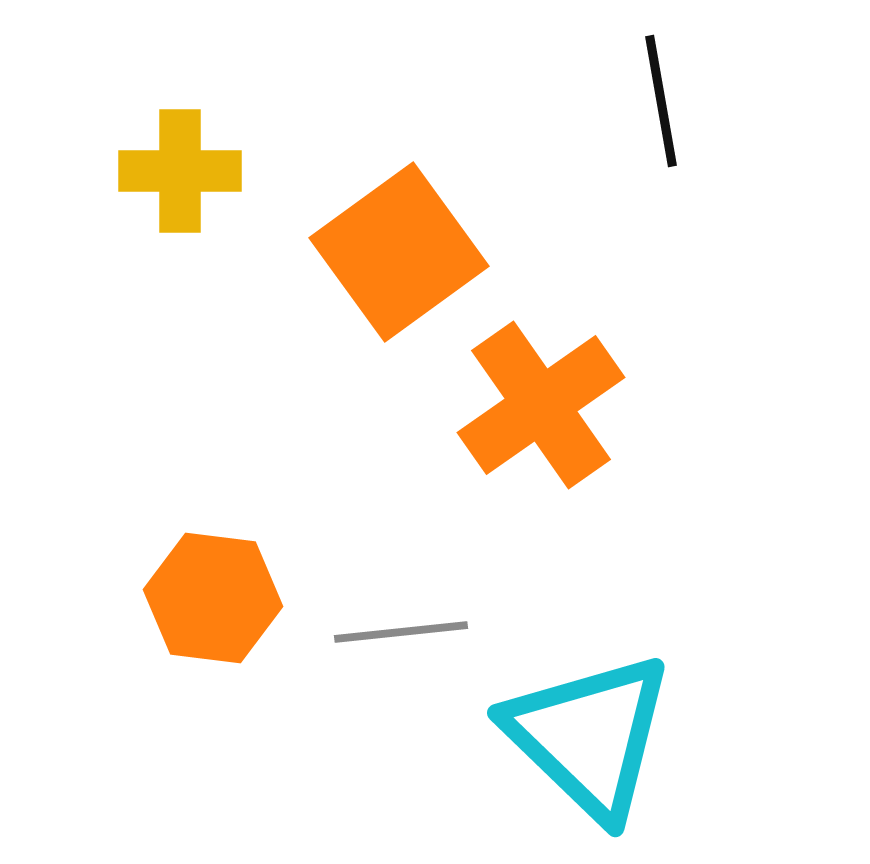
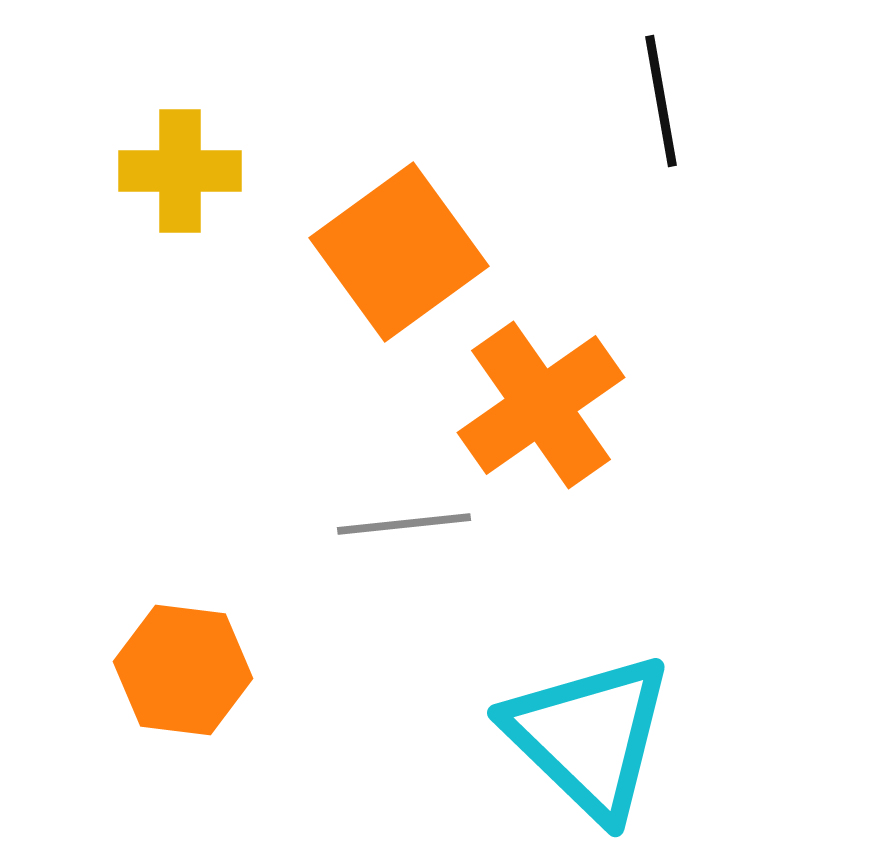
orange hexagon: moved 30 px left, 72 px down
gray line: moved 3 px right, 108 px up
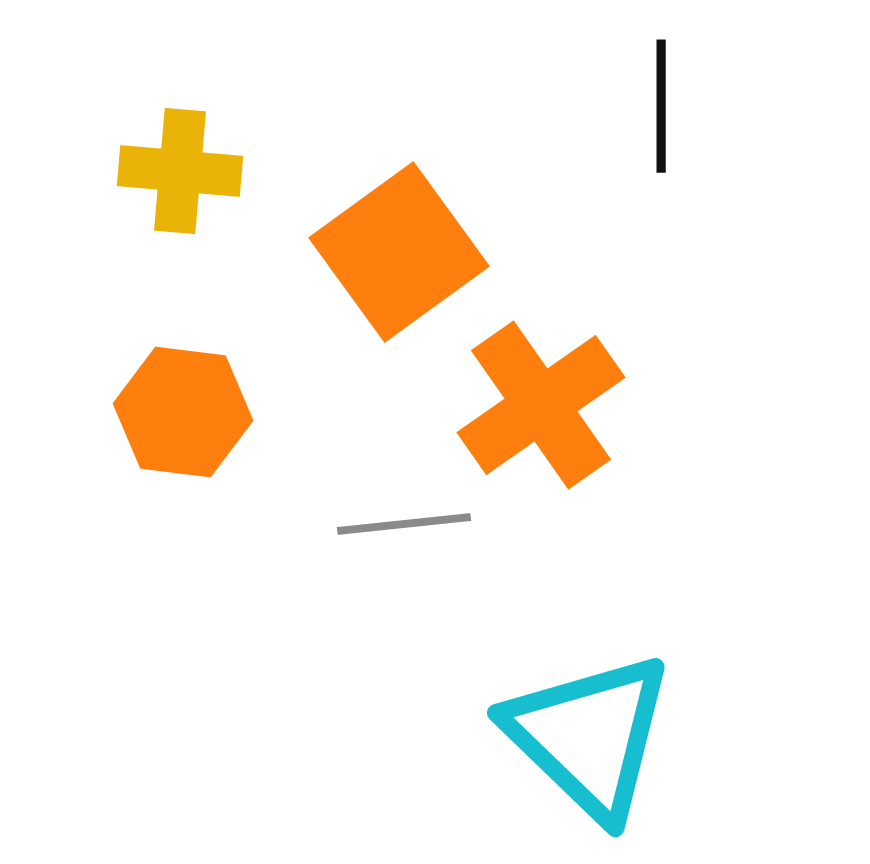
black line: moved 5 px down; rotated 10 degrees clockwise
yellow cross: rotated 5 degrees clockwise
orange hexagon: moved 258 px up
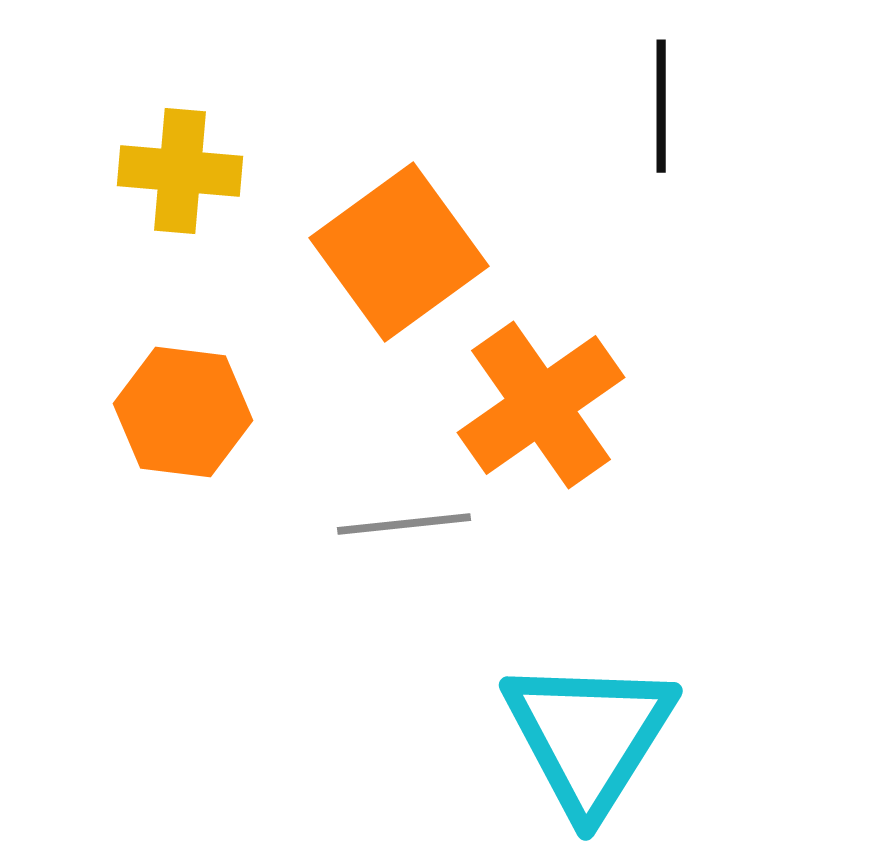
cyan triangle: rotated 18 degrees clockwise
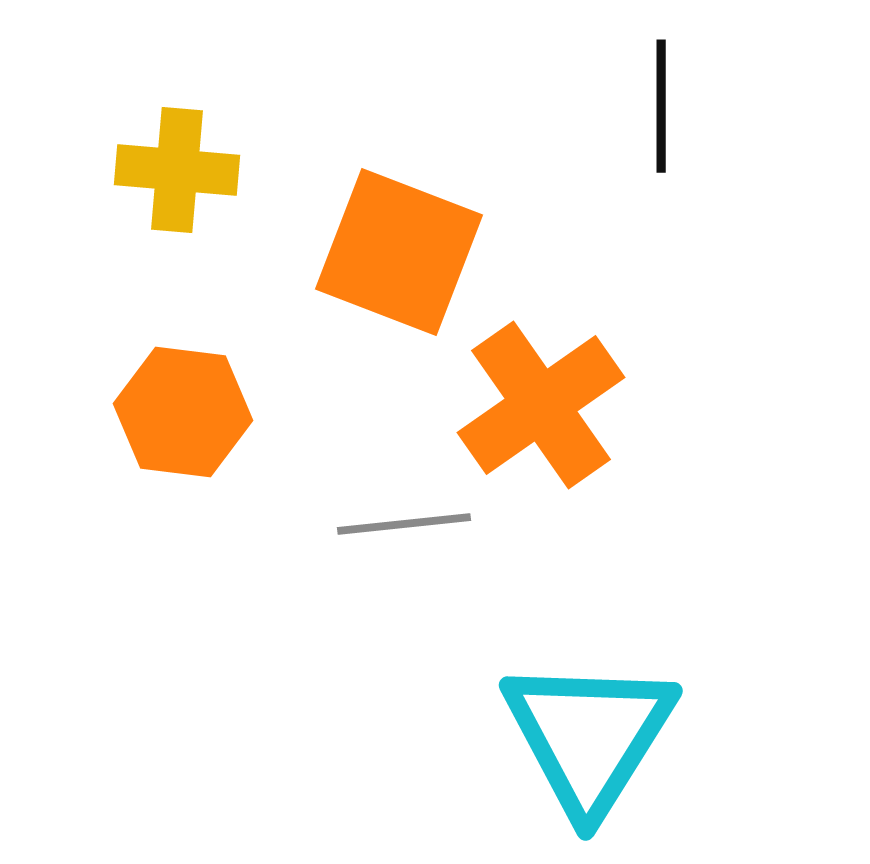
yellow cross: moved 3 px left, 1 px up
orange square: rotated 33 degrees counterclockwise
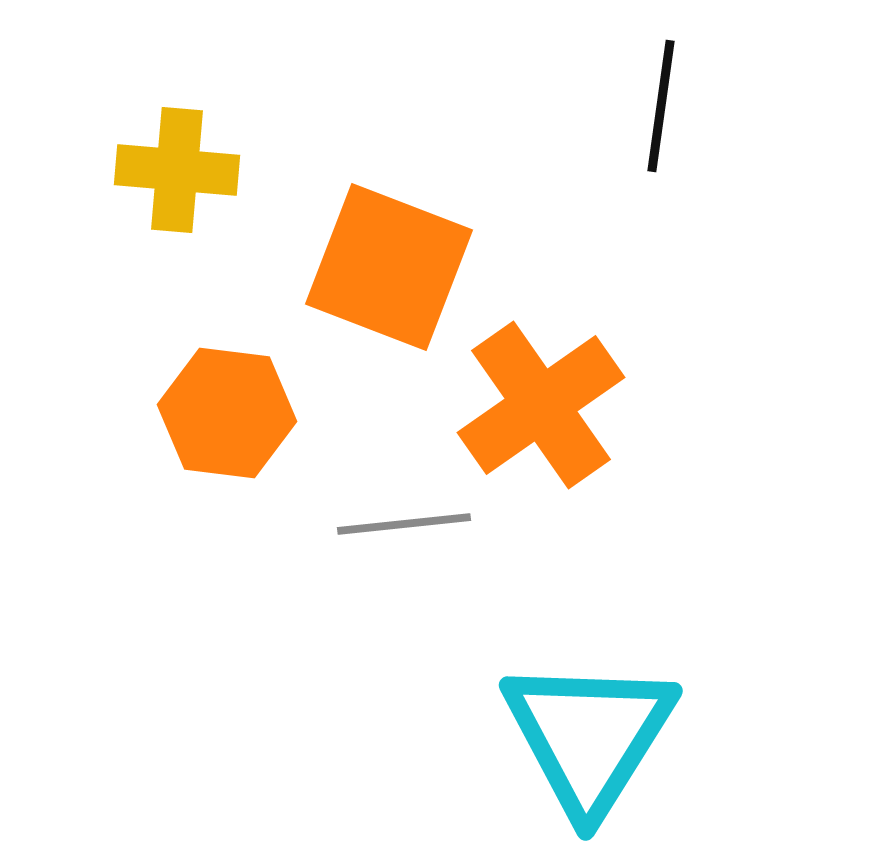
black line: rotated 8 degrees clockwise
orange square: moved 10 px left, 15 px down
orange hexagon: moved 44 px right, 1 px down
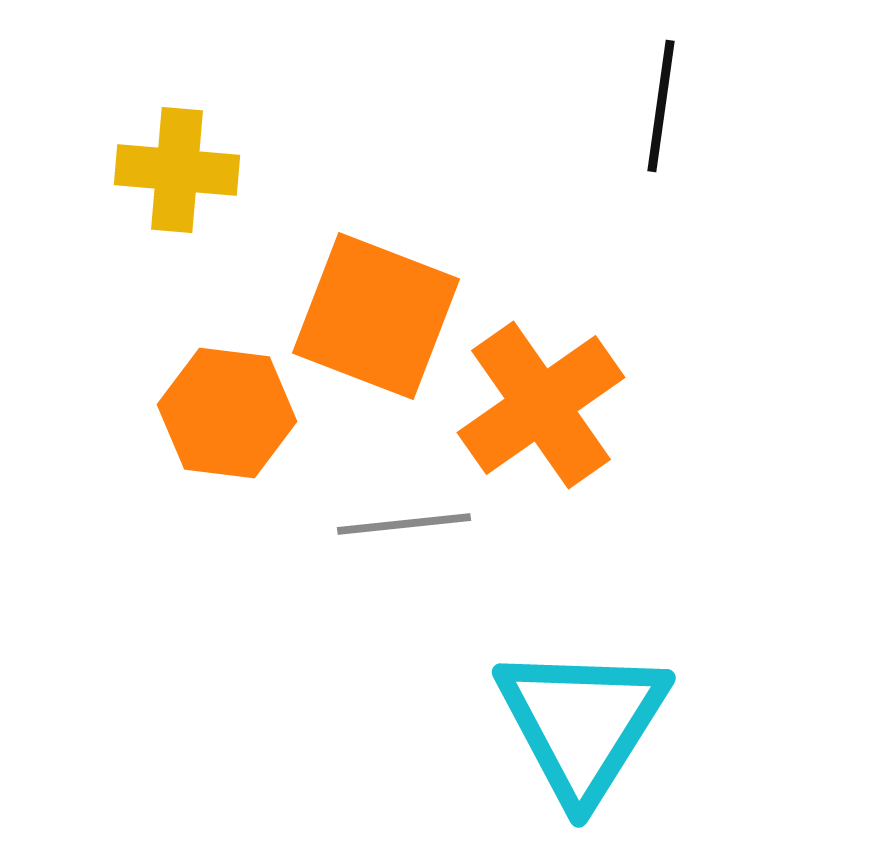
orange square: moved 13 px left, 49 px down
cyan triangle: moved 7 px left, 13 px up
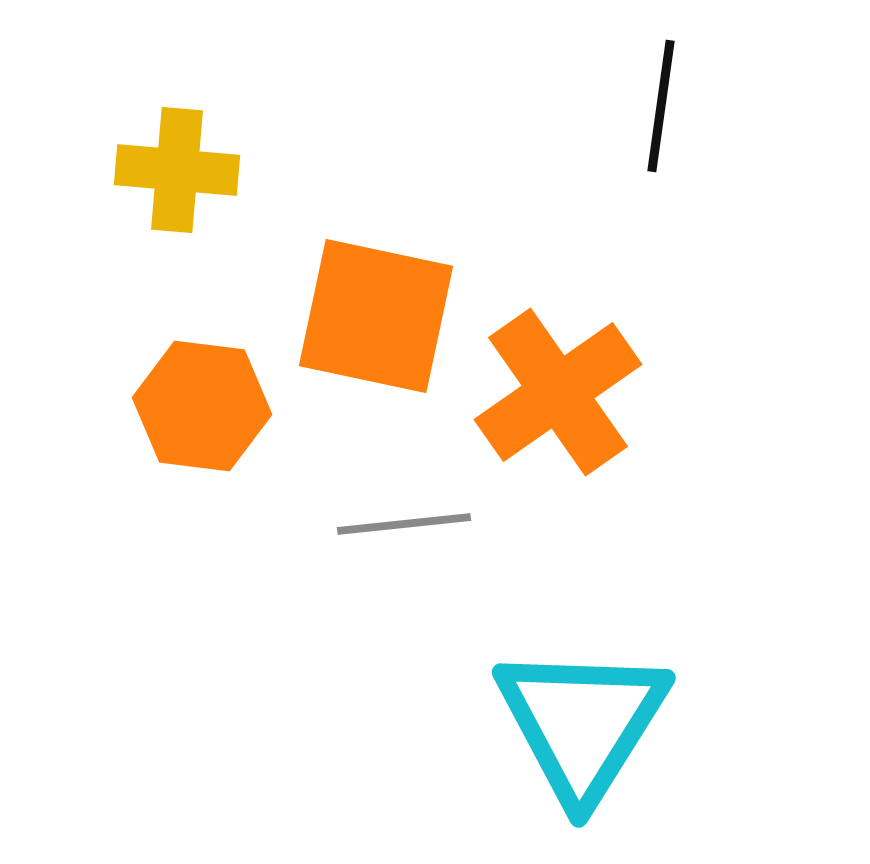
orange square: rotated 9 degrees counterclockwise
orange cross: moved 17 px right, 13 px up
orange hexagon: moved 25 px left, 7 px up
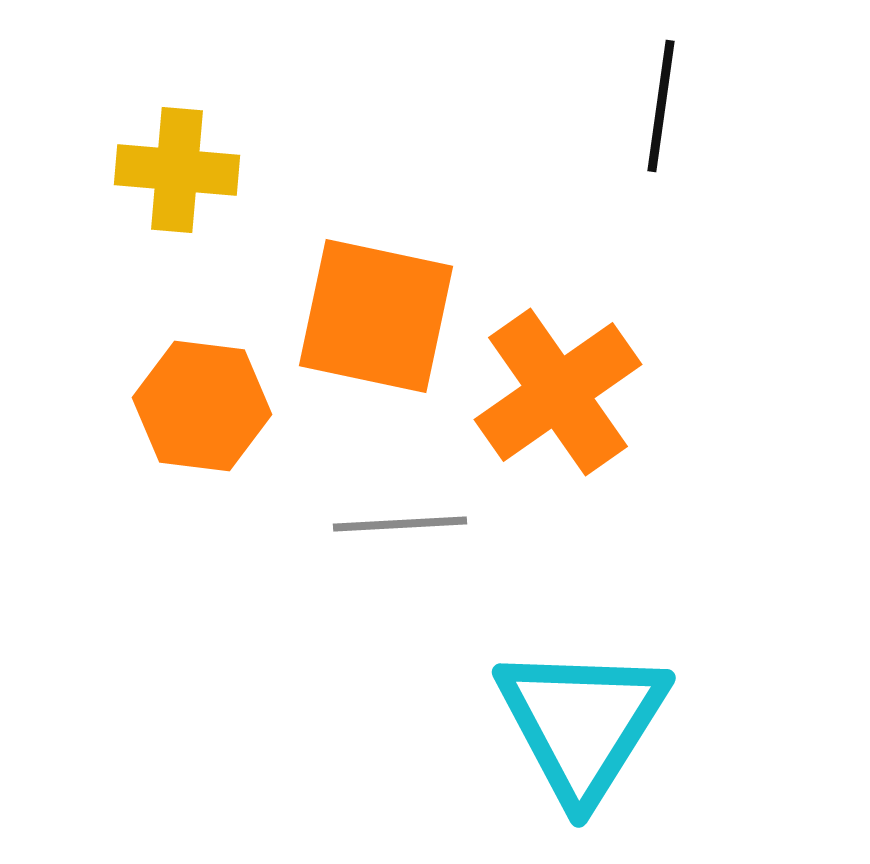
gray line: moved 4 px left; rotated 3 degrees clockwise
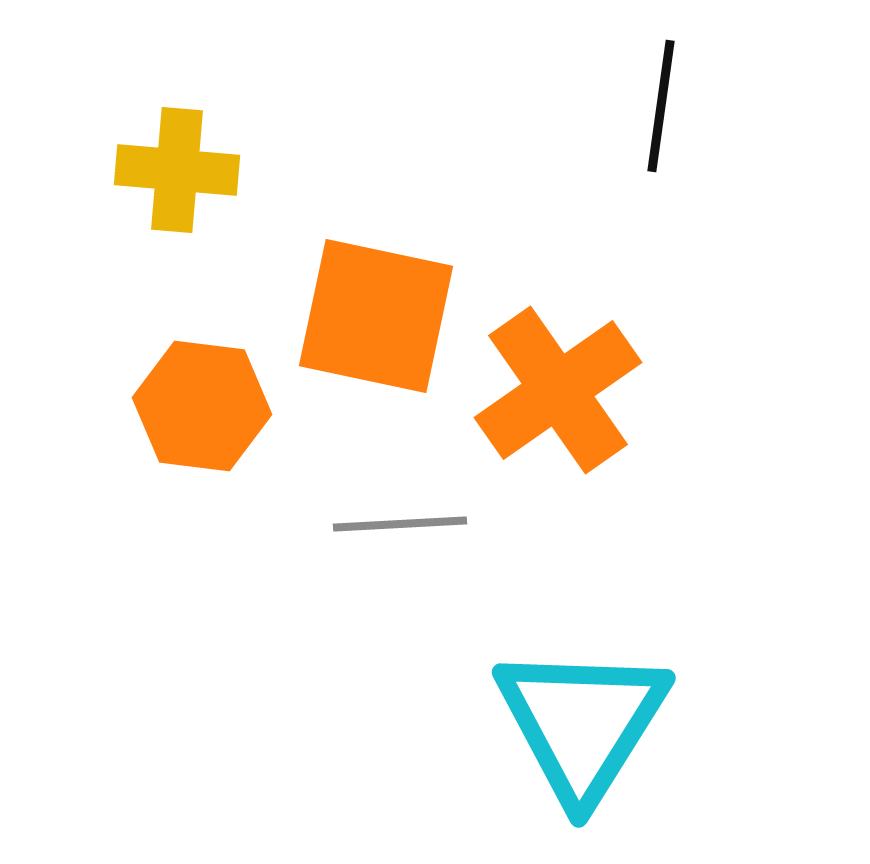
orange cross: moved 2 px up
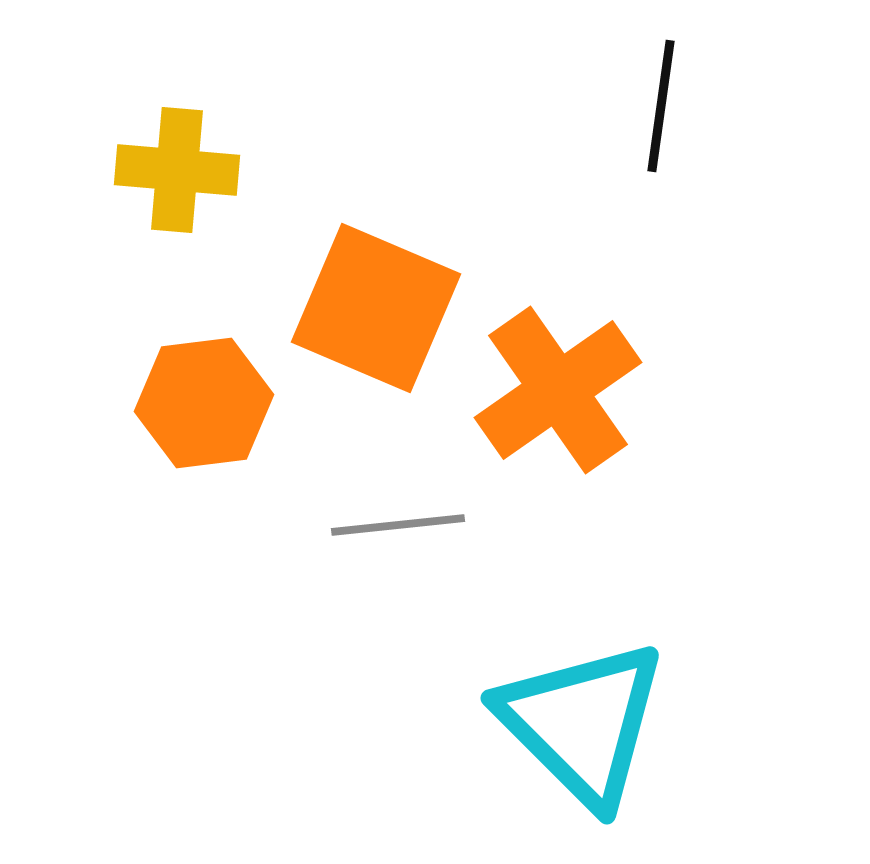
orange square: moved 8 px up; rotated 11 degrees clockwise
orange hexagon: moved 2 px right, 3 px up; rotated 14 degrees counterclockwise
gray line: moved 2 px left, 1 px down; rotated 3 degrees counterclockwise
cyan triangle: rotated 17 degrees counterclockwise
